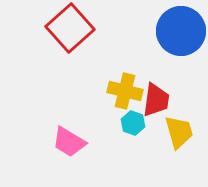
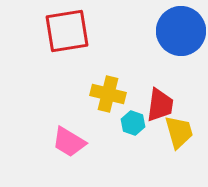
red square: moved 3 px left, 3 px down; rotated 33 degrees clockwise
yellow cross: moved 17 px left, 3 px down
red trapezoid: moved 4 px right, 5 px down
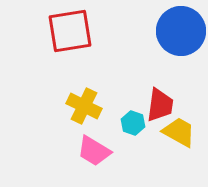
red square: moved 3 px right
yellow cross: moved 24 px left, 12 px down; rotated 12 degrees clockwise
yellow trapezoid: rotated 45 degrees counterclockwise
pink trapezoid: moved 25 px right, 9 px down
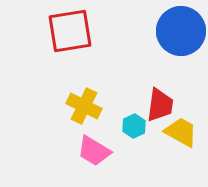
cyan hexagon: moved 1 px right, 3 px down; rotated 15 degrees clockwise
yellow trapezoid: moved 2 px right
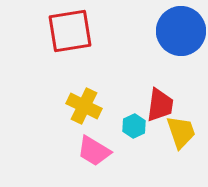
yellow trapezoid: rotated 42 degrees clockwise
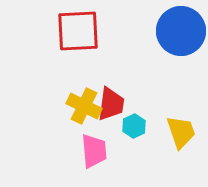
red square: moved 8 px right; rotated 6 degrees clockwise
red trapezoid: moved 49 px left, 1 px up
pink trapezoid: rotated 126 degrees counterclockwise
